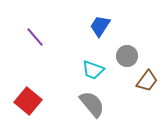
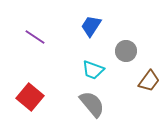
blue trapezoid: moved 9 px left
purple line: rotated 15 degrees counterclockwise
gray circle: moved 1 px left, 5 px up
brown trapezoid: moved 2 px right
red square: moved 2 px right, 4 px up
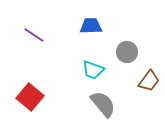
blue trapezoid: rotated 55 degrees clockwise
purple line: moved 1 px left, 2 px up
gray circle: moved 1 px right, 1 px down
gray semicircle: moved 11 px right
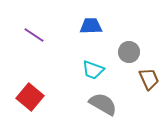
gray circle: moved 2 px right
brown trapezoid: moved 2 px up; rotated 60 degrees counterclockwise
gray semicircle: rotated 20 degrees counterclockwise
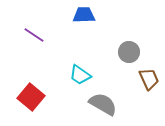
blue trapezoid: moved 7 px left, 11 px up
cyan trapezoid: moved 13 px left, 5 px down; rotated 15 degrees clockwise
red square: moved 1 px right
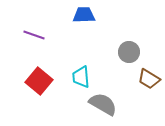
purple line: rotated 15 degrees counterclockwise
cyan trapezoid: moved 1 px right, 2 px down; rotated 50 degrees clockwise
brown trapezoid: rotated 145 degrees clockwise
red square: moved 8 px right, 16 px up
